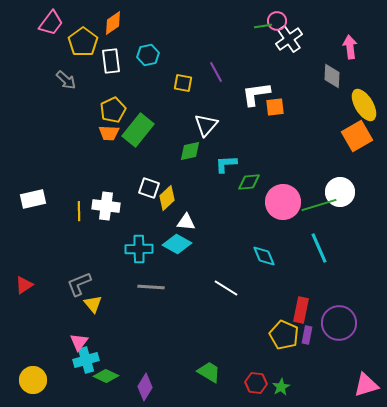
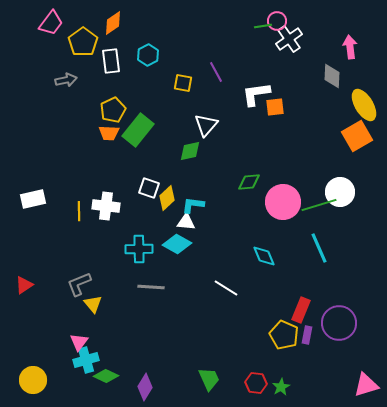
cyan hexagon at (148, 55): rotated 15 degrees counterclockwise
gray arrow at (66, 80): rotated 55 degrees counterclockwise
cyan L-shape at (226, 164): moved 33 px left, 41 px down; rotated 10 degrees clockwise
red rectangle at (301, 310): rotated 10 degrees clockwise
green trapezoid at (209, 372): moved 7 px down; rotated 35 degrees clockwise
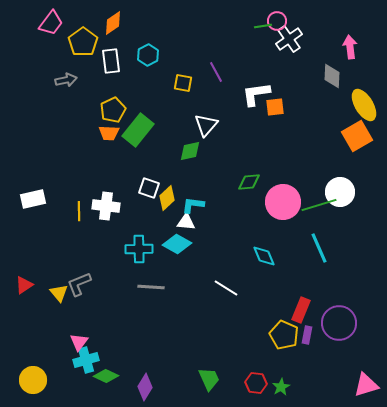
yellow triangle at (93, 304): moved 34 px left, 11 px up
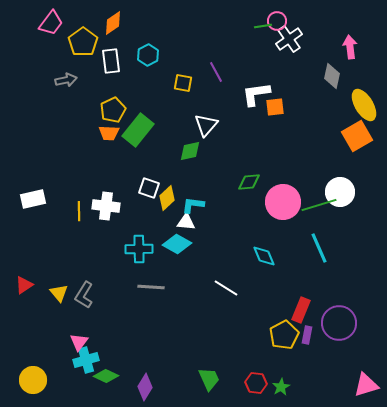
gray diamond at (332, 76): rotated 10 degrees clockwise
gray L-shape at (79, 284): moved 5 px right, 11 px down; rotated 36 degrees counterclockwise
yellow pentagon at (284, 335): rotated 20 degrees clockwise
